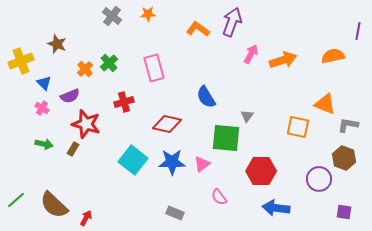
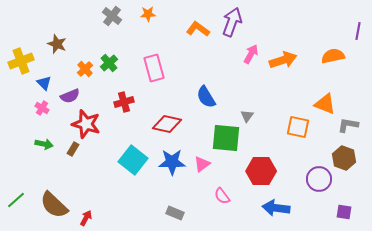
pink semicircle: moved 3 px right, 1 px up
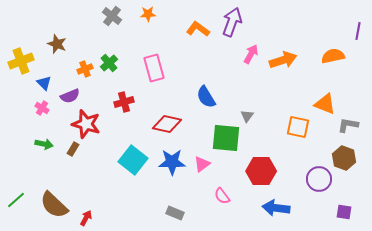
orange cross: rotated 21 degrees clockwise
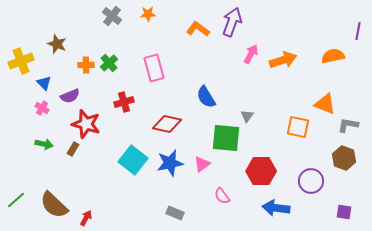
orange cross: moved 1 px right, 4 px up; rotated 21 degrees clockwise
blue star: moved 2 px left, 1 px down; rotated 12 degrees counterclockwise
purple circle: moved 8 px left, 2 px down
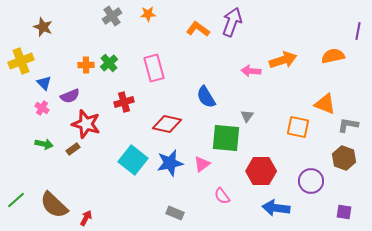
gray cross: rotated 18 degrees clockwise
brown star: moved 14 px left, 17 px up
pink arrow: moved 17 px down; rotated 114 degrees counterclockwise
brown rectangle: rotated 24 degrees clockwise
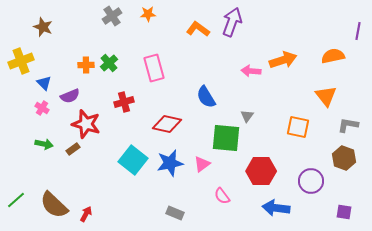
orange triangle: moved 1 px right, 8 px up; rotated 30 degrees clockwise
red arrow: moved 4 px up
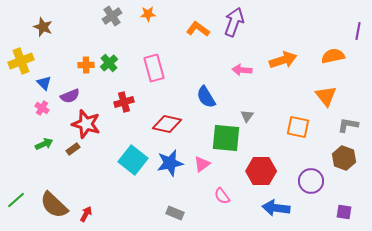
purple arrow: moved 2 px right
pink arrow: moved 9 px left, 1 px up
green arrow: rotated 36 degrees counterclockwise
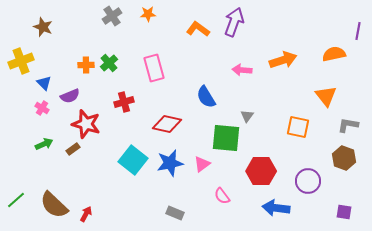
orange semicircle: moved 1 px right, 2 px up
purple circle: moved 3 px left
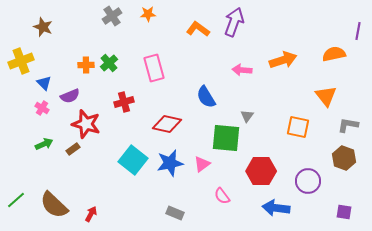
red arrow: moved 5 px right
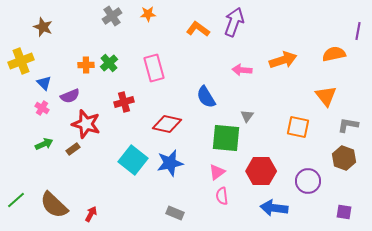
pink triangle: moved 15 px right, 8 px down
pink semicircle: rotated 30 degrees clockwise
blue arrow: moved 2 px left
